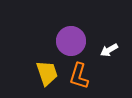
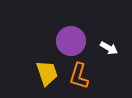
white arrow: moved 2 px up; rotated 120 degrees counterclockwise
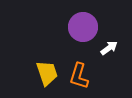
purple circle: moved 12 px right, 14 px up
white arrow: rotated 66 degrees counterclockwise
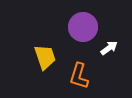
yellow trapezoid: moved 2 px left, 16 px up
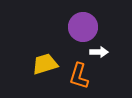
white arrow: moved 10 px left, 4 px down; rotated 36 degrees clockwise
yellow trapezoid: moved 7 px down; rotated 88 degrees counterclockwise
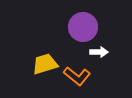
orange L-shape: moved 2 px left; rotated 68 degrees counterclockwise
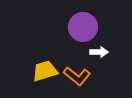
yellow trapezoid: moved 7 px down
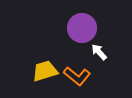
purple circle: moved 1 px left, 1 px down
white arrow: rotated 132 degrees counterclockwise
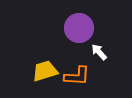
purple circle: moved 3 px left
orange L-shape: rotated 36 degrees counterclockwise
